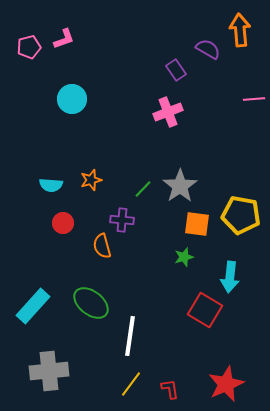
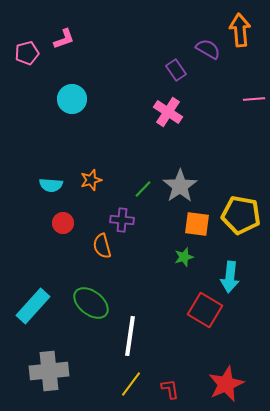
pink pentagon: moved 2 px left, 6 px down
pink cross: rotated 36 degrees counterclockwise
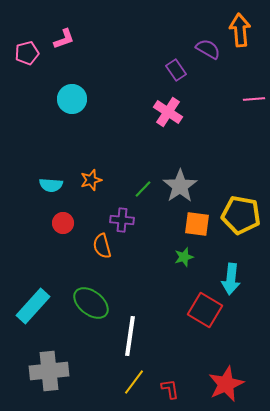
cyan arrow: moved 1 px right, 2 px down
yellow line: moved 3 px right, 2 px up
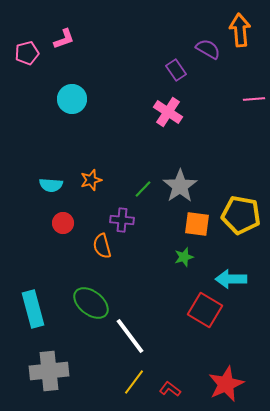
cyan arrow: rotated 84 degrees clockwise
cyan rectangle: moved 3 px down; rotated 57 degrees counterclockwise
white line: rotated 45 degrees counterclockwise
red L-shape: rotated 45 degrees counterclockwise
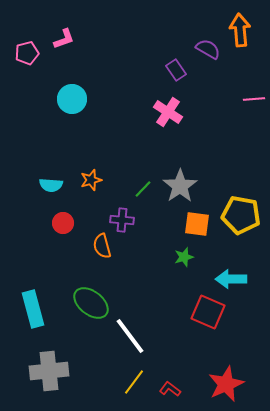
red square: moved 3 px right, 2 px down; rotated 8 degrees counterclockwise
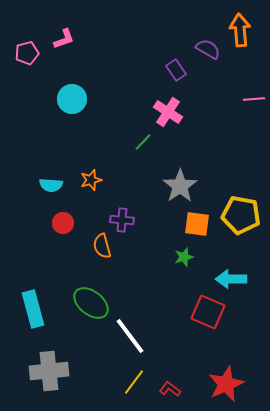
green line: moved 47 px up
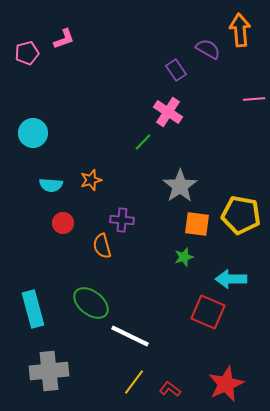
cyan circle: moved 39 px left, 34 px down
white line: rotated 27 degrees counterclockwise
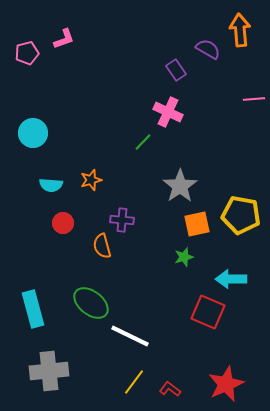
pink cross: rotated 8 degrees counterclockwise
orange square: rotated 20 degrees counterclockwise
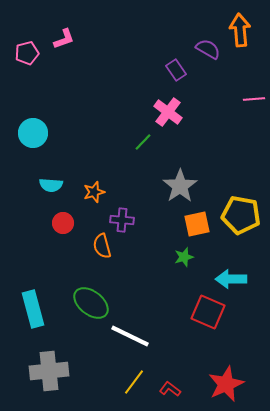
pink cross: rotated 12 degrees clockwise
orange star: moved 3 px right, 12 px down
